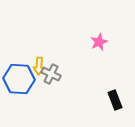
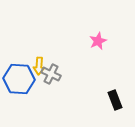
pink star: moved 1 px left, 1 px up
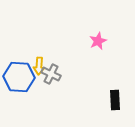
blue hexagon: moved 2 px up
black rectangle: rotated 18 degrees clockwise
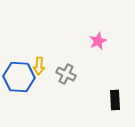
gray cross: moved 15 px right
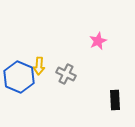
blue hexagon: rotated 20 degrees clockwise
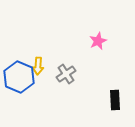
yellow arrow: moved 1 px left
gray cross: rotated 30 degrees clockwise
